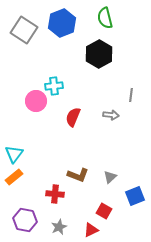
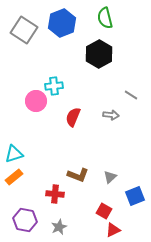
gray line: rotated 64 degrees counterclockwise
cyan triangle: rotated 36 degrees clockwise
red triangle: moved 22 px right
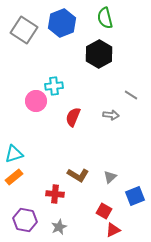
brown L-shape: rotated 10 degrees clockwise
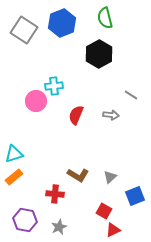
red semicircle: moved 3 px right, 2 px up
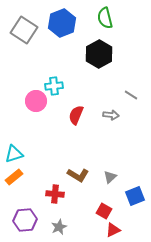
purple hexagon: rotated 15 degrees counterclockwise
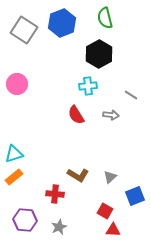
cyan cross: moved 34 px right
pink circle: moved 19 px left, 17 px up
red semicircle: rotated 54 degrees counterclockwise
red square: moved 1 px right
purple hexagon: rotated 10 degrees clockwise
red triangle: rotated 28 degrees clockwise
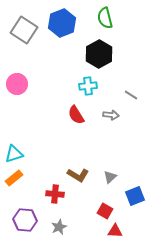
orange rectangle: moved 1 px down
red triangle: moved 2 px right, 1 px down
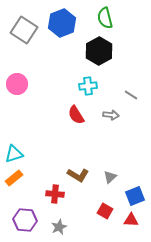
black hexagon: moved 3 px up
red triangle: moved 16 px right, 11 px up
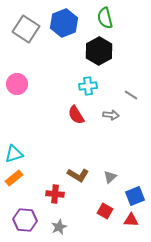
blue hexagon: moved 2 px right
gray square: moved 2 px right, 1 px up
